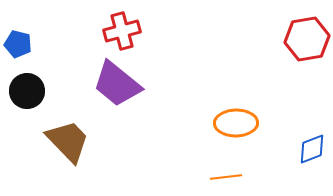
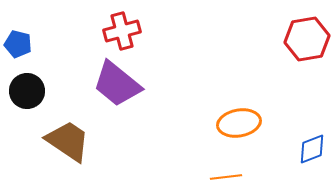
orange ellipse: moved 3 px right; rotated 9 degrees counterclockwise
brown trapezoid: rotated 12 degrees counterclockwise
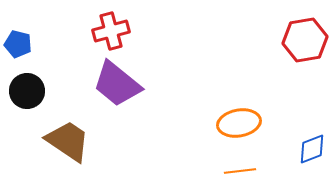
red cross: moved 11 px left
red hexagon: moved 2 px left, 1 px down
orange line: moved 14 px right, 6 px up
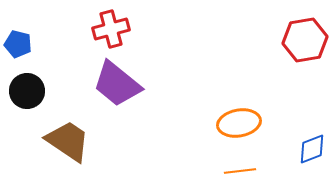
red cross: moved 2 px up
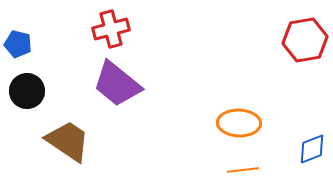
orange ellipse: rotated 12 degrees clockwise
orange line: moved 3 px right, 1 px up
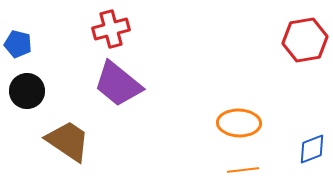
purple trapezoid: moved 1 px right
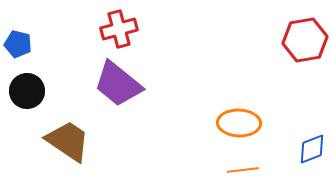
red cross: moved 8 px right
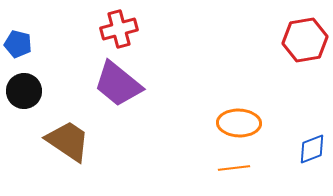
black circle: moved 3 px left
orange line: moved 9 px left, 2 px up
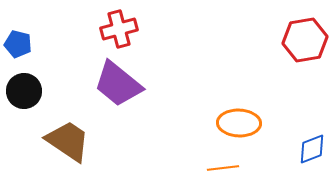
orange line: moved 11 px left
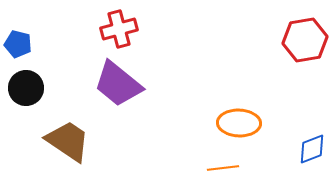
black circle: moved 2 px right, 3 px up
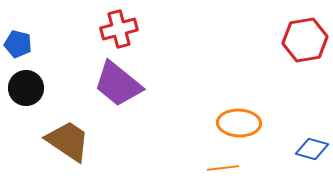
blue diamond: rotated 36 degrees clockwise
